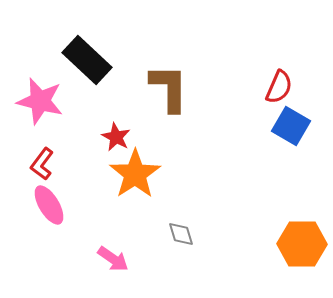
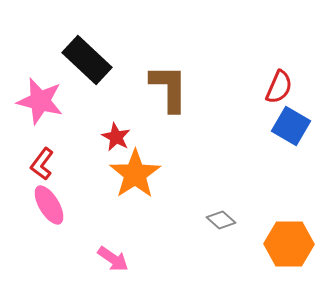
gray diamond: moved 40 px right, 14 px up; rotated 32 degrees counterclockwise
orange hexagon: moved 13 px left
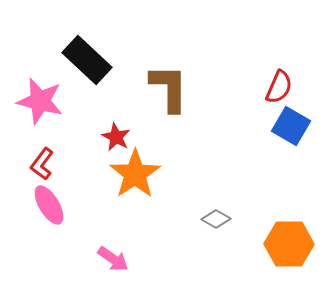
gray diamond: moved 5 px left, 1 px up; rotated 12 degrees counterclockwise
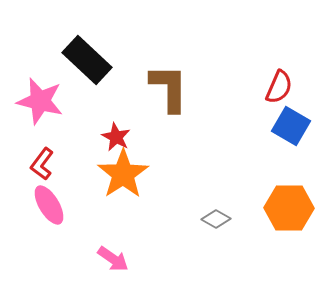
orange star: moved 12 px left
orange hexagon: moved 36 px up
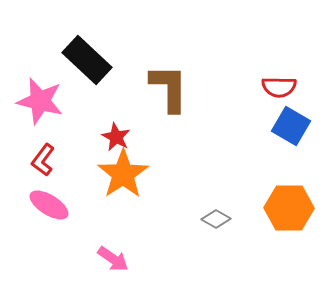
red semicircle: rotated 68 degrees clockwise
red L-shape: moved 1 px right, 4 px up
pink ellipse: rotated 27 degrees counterclockwise
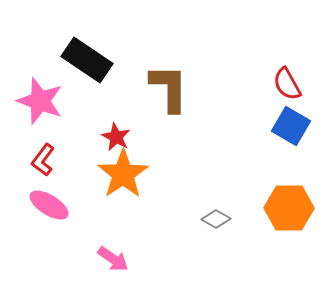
black rectangle: rotated 9 degrees counterclockwise
red semicircle: moved 8 px right, 3 px up; rotated 60 degrees clockwise
pink star: rotated 6 degrees clockwise
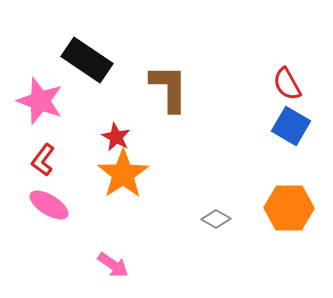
pink arrow: moved 6 px down
